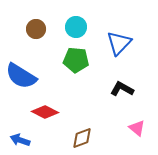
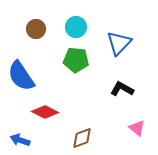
blue semicircle: rotated 24 degrees clockwise
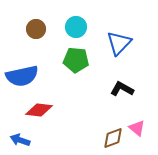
blue semicircle: moved 1 px right; rotated 68 degrees counterclockwise
red diamond: moved 6 px left, 2 px up; rotated 20 degrees counterclockwise
brown diamond: moved 31 px right
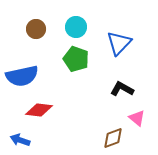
green pentagon: moved 1 px up; rotated 15 degrees clockwise
pink triangle: moved 10 px up
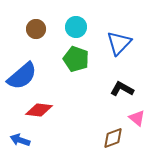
blue semicircle: rotated 28 degrees counterclockwise
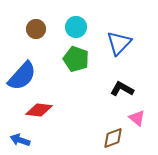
blue semicircle: rotated 8 degrees counterclockwise
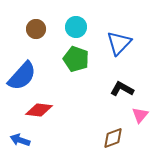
pink triangle: moved 3 px right, 3 px up; rotated 30 degrees clockwise
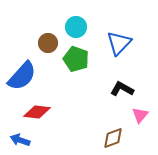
brown circle: moved 12 px right, 14 px down
red diamond: moved 2 px left, 2 px down
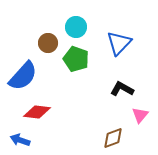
blue semicircle: moved 1 px right
